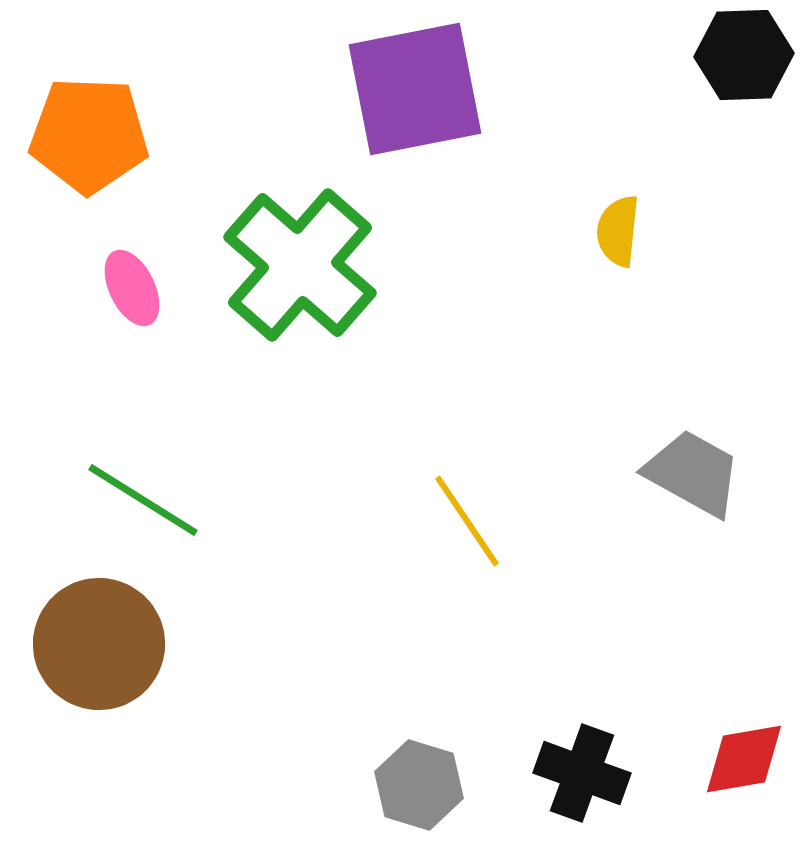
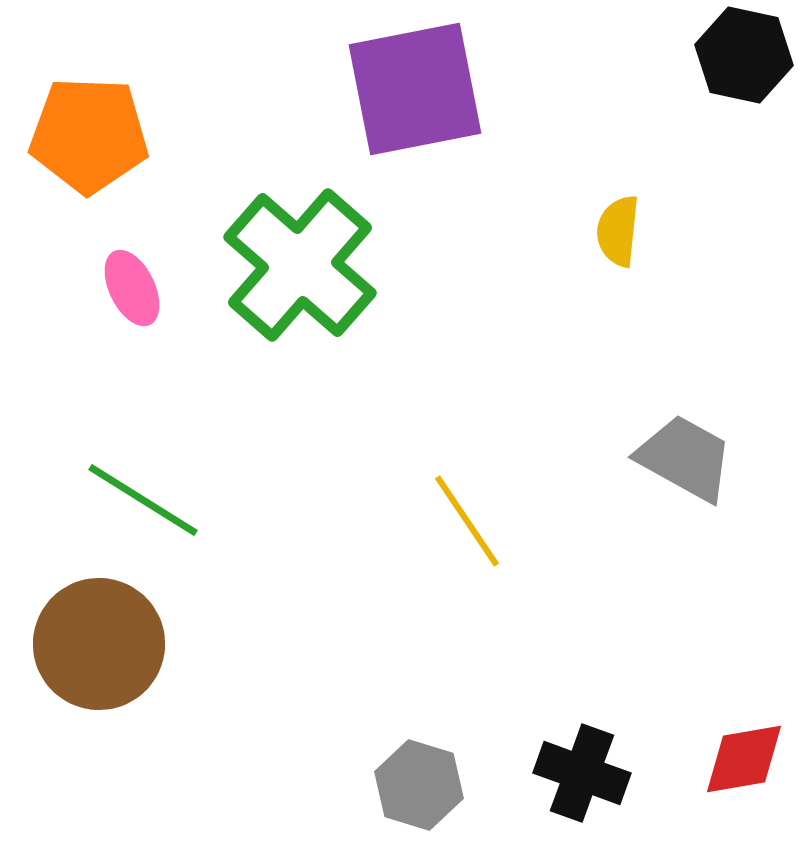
black hexagon: rotated 14 degrees clockwise
gray trapezoid: moved 8 px left, 15 px up
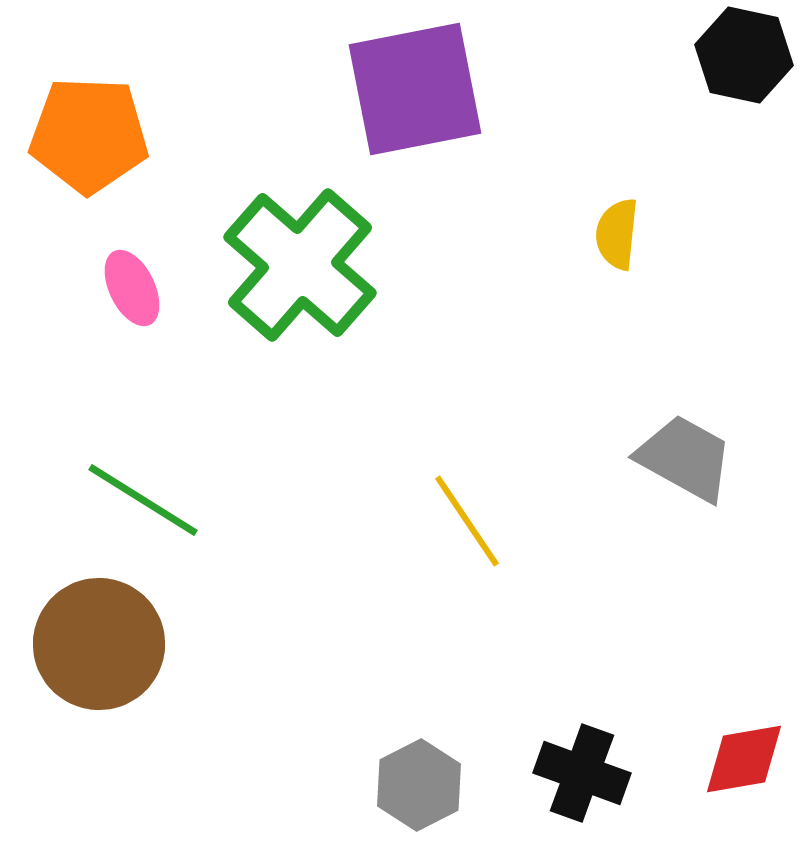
yellow semicircle: moved 1 px left, 3 px down
gray hexagon: rotated 16 degrees clockwise
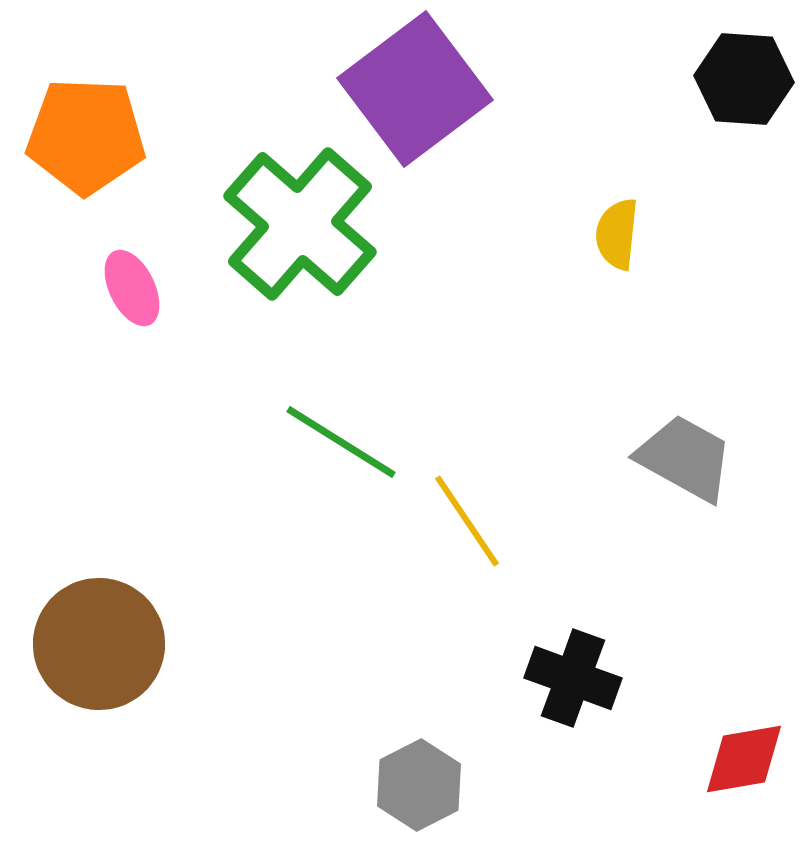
black hexagon: moved 24 px down; rotated 8 degrees counterclockwise
purple square: rotated 26 degrees counterclockwise
orange pentagon: moved 3 px left, 1 px down
green cross: moved 41 px up
green line: moved 198 px right, 58 px up
black cross: moved 9 px left, 95 px up
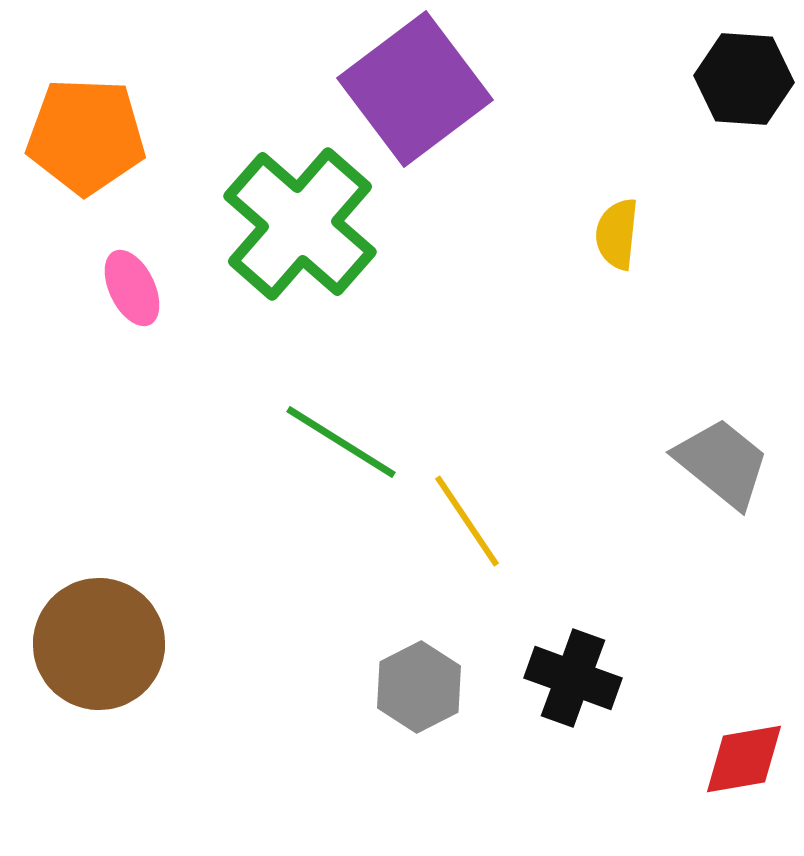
gray trapezoid: moved 37 px right, 5 px down; rotated 10 degrees clockwise
gray hexagon: moved 98 px up
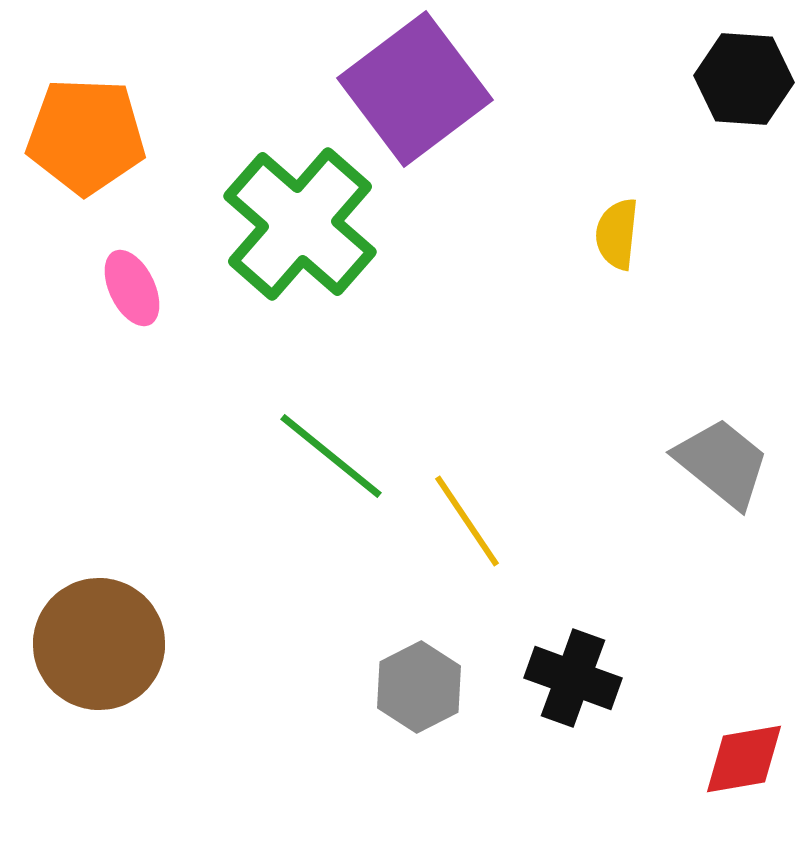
green line: moved 10 px left, 14 px down; rotated 7 degrees clockwise
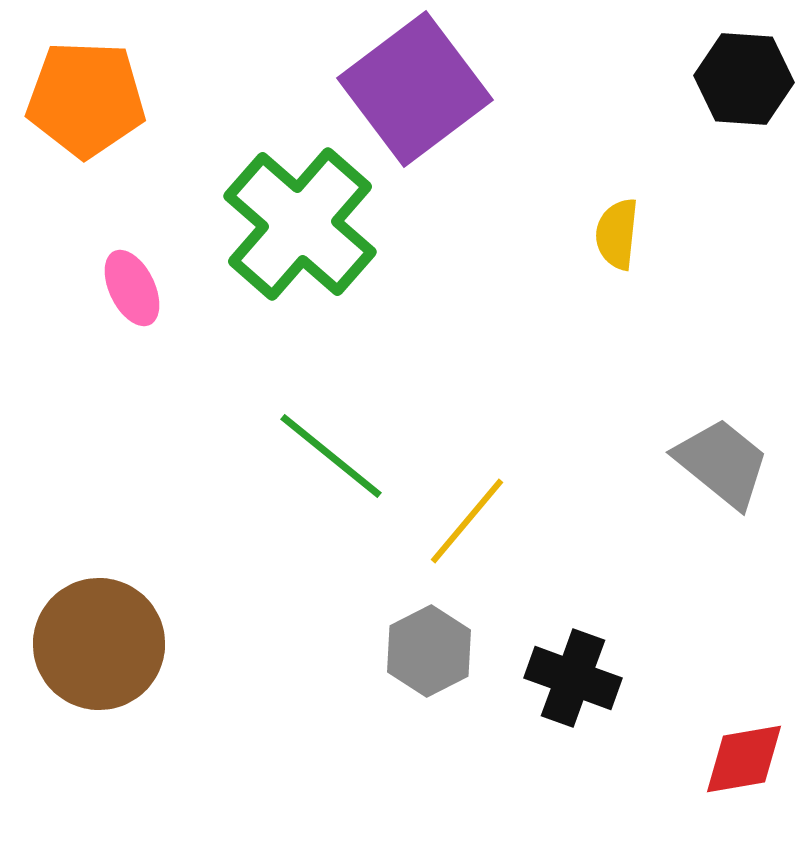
orange pentagon: moved 37 px up
yellow line: rotated 74 degrees clockwise
gray hexagon: moved 10 px right, 36 px up
